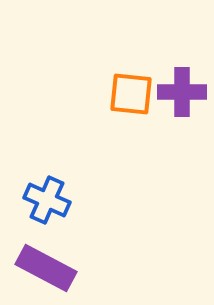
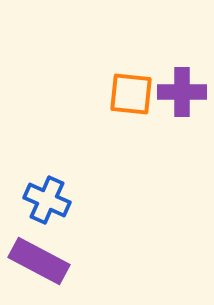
purple rectangle: moved 7 px left, 7 px up
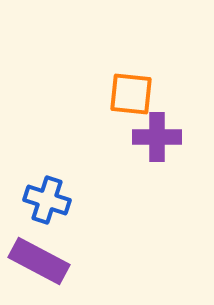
purple cross: moved 25 px left, 45 px down
blue cross: rotated 6 degrees counterclockwise
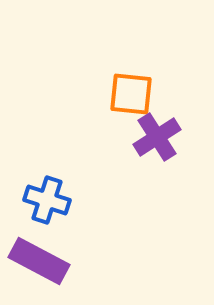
purple cross: rotated 33 degrees counterclockwise
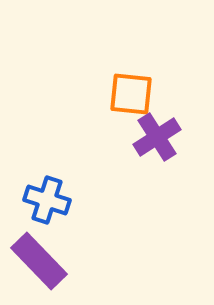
purple rectangle: rotated 18 degrees clockwise
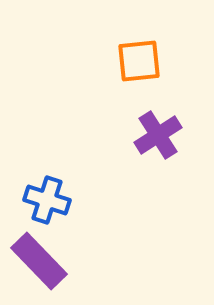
orange square: moved 8 px right, 33 px up; rotated 12 degrees counterclockwise
purple cross: moved 1 px right, 2 px up
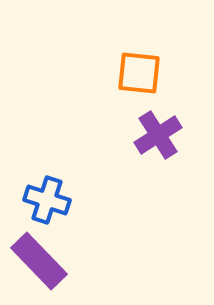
orange square: moved 12 px down; rotated 12 degrees clockwise
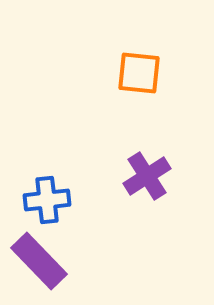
purple cross: moved 11 px left, 41 px down
blue cross: rotated 24 degrees counterclockwise
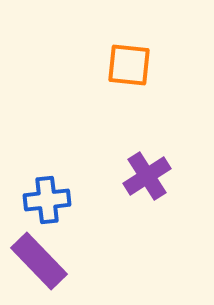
orange square: moved 10 px left, 8 px up
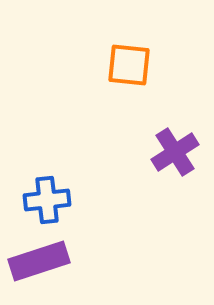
purple cross: moved 28 px right, 24 px up
purple rectangle: rotated 64 degrees counterclockwise
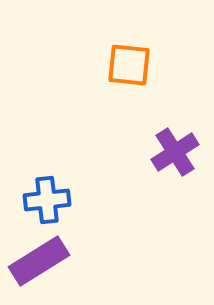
purple rectangle: rotated 14 degrees counterclockwise
